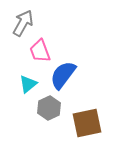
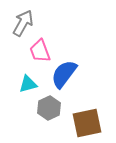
blue semicircle: moved 1 px right, 1 px up
cyan triangle: rotated 24 degrees clockwise
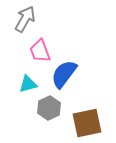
gray arrow: moved 2 px right, 4 px up
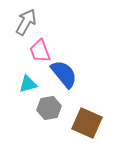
gray arrow: moved 1 px right, 3 px down
blue semicircle: rotated 104 degrees clockwise
gray hexagon: rotated 15 degrees clockwise
brown square: rotated 36 degrees clockwise
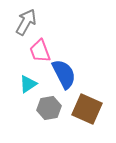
blue semicircle: rotated 12 degrees clockwise
cyan triangle: rotated 18 degrees counterclockwise
brown square: moved 14 px up
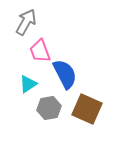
blue semicircle: moved 1 px right
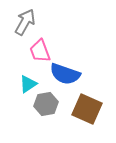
gray arrow: moved 1 px left
blue semicircle: rotated 136 degrees clockwise
gray hexagon: moved 3 px left, 4 px up
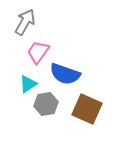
pink trapezoid: moved 2 px left, 1 px down; rotated 55 degrees clockwise
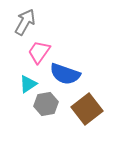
pink trapezoid: moved 1 px right
brown square: rotated 28 degrees clockwise
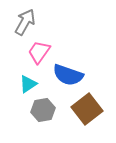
blue semicircle: moved 3 px right, 1 px down
gray hexagon: moved 3 px left, 6 px down
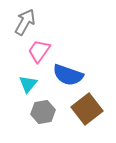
pink trapezoid: moved 1 px up
cyan triangle: rotated 18 degrees counterclockwise
gray hexagon: moved 2 px down
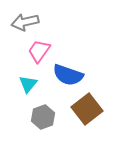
gray arrow: rotated 132 degrees counterclockwise
gray hexagon: moved 5 px down; rotated 10 degrees counterclockwise
